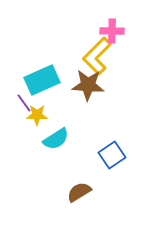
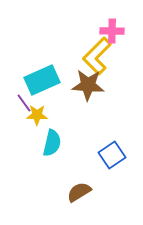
cyan semicircle: moved 4 px left, 4 px down; rotated 44 degrees counterclockwise
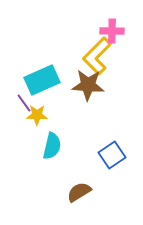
cyan semicircle: moved 3 px down
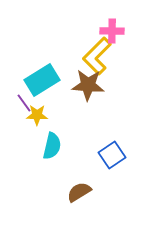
cyan rectangle: rotated 8 degrees counterclockwise
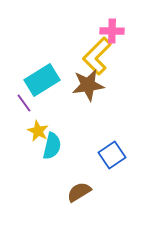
brown star: rotated 12 degrees counterclockwise
yellow star: moved 1 px right, 16 px down; rotated 25 degrees clockwise
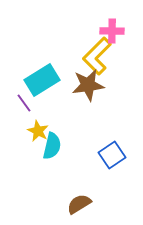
brown semicircle: moved 12 px down
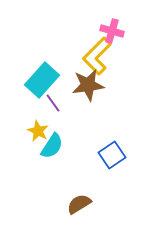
pink cross: rotated 15 degrees clockwise
cyan rectangle: rotated 16 degrees counterclockwise
purple line: moved 29 px right
cyan semicircle: rotated 20 degrees clockwise
